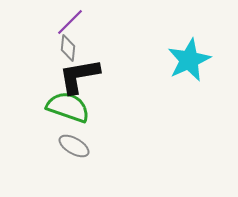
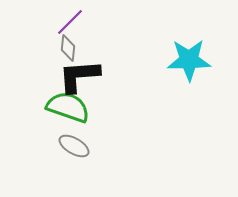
cyan star: rotated 24 degrees clockwise
black L-shape: rotated 6 degrees clockwise
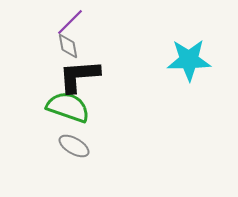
gray diamond: moved 2 px up; rotated 16 degrees counterclockwise
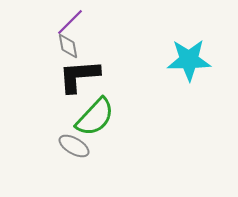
green semicircle: moved 27 px right, 10 px down; rotated 114 degrees clockwise
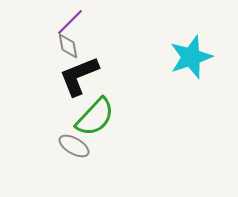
cyan star: moved 2 px right, 3 px up; rotated 18 degrees counterclockwise
black L-shape: rotated 18 degrees counterclockwise
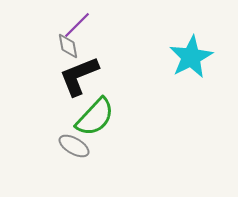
purple line: moved 7 px right, 3 px down
cyan star: rotated 9 degrees counterclockwise
